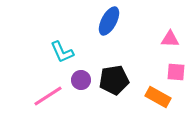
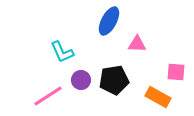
pink triangle: moved 33 px left, 5 px down
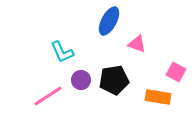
pink triangle: rotated 18 degrees clockwise
pink square: rotated 24 degrees clockwise
orange rectangle: rotated 20 degrees counterclockwise
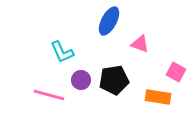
pink triangle: moved 3 px right
pink line: moved 1 px right, 1 px up; rotated 48 degrees clockwise
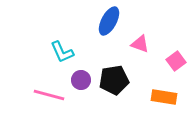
pink square: moved 11 px up; rotated 24 degrees clockwise
orange rectangle: moved 6 px right
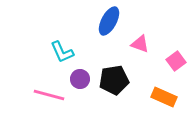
purple circle: moved 1 px left, 1 px up
orange rectangle: rotated 15 degrees clockwise
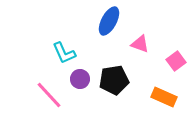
cyan L-shape: moved 2 px right, 1 px down
pink line: rotated 32 degrees clockwise
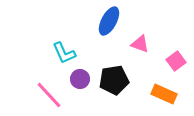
orange rectangle: moved 3 px up
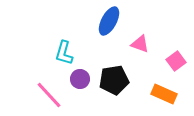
cyan L-shape: rotated 40 degrees clockwise
